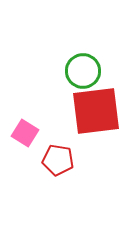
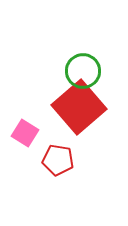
red square: moved 17 px left, 4 px up; rotated 34 degrees counterclockwise
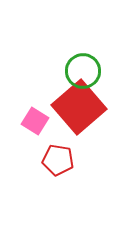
pink square: moved 10 px right, 12 px up
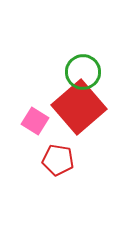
green circle: moved 1 px down
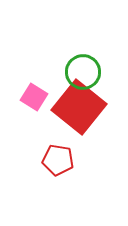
red square: rotated 10 degrees counterclockwise
pink square: moved 1 px left, 24 px up
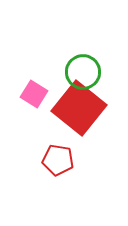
pink square: moved 3 px up
red square: moved 1 px down
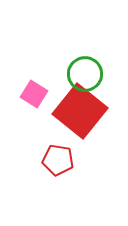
green circle: moved 2 px right, 2 px down
red square: moved 1 px right, 3 px down
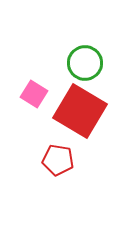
green circle: moved 11 px up
red square: rotated 8 degrees counterclockwise
